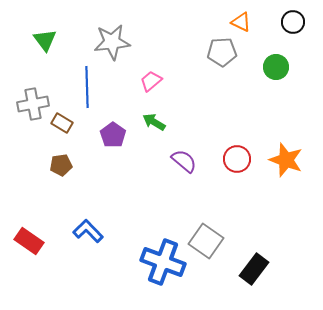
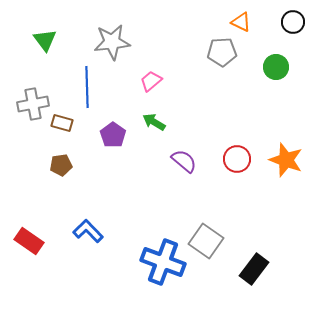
brown rectangle: rotated 15 degrees counterclockwise
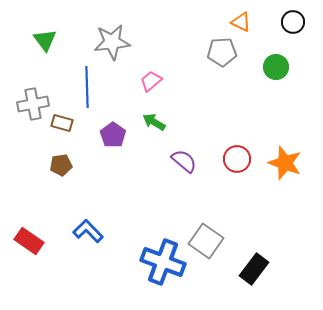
orange star: moved 1 px left, 3 px down
